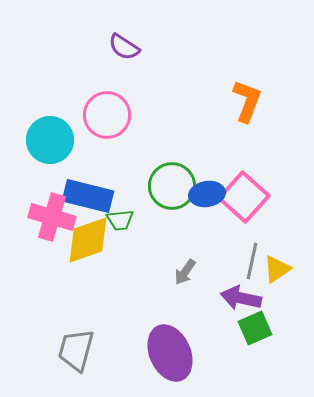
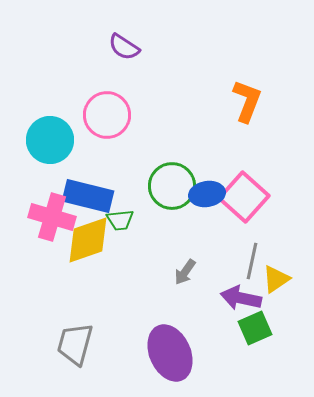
yellow triangle: moved 1 px left, 10 px down
gray trapezoid: moved 1 px left, 6 px up
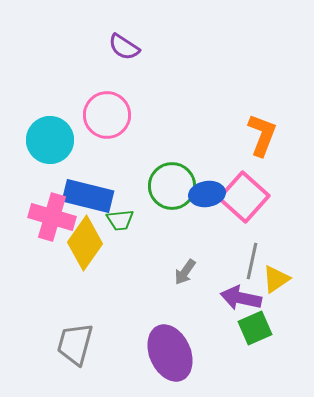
orange L-shape: moved 15 px right, 34 px down
yellow diamond: moved 3 px left, 3 px down; rotated 36 degrees counterclockwise
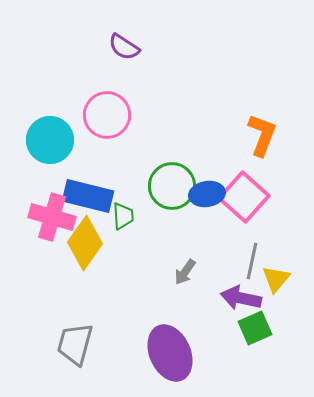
green trapezoid: moved 3 px right, 4 px up; rotated 88 degrees counterclockwise
yellow triangle: rotated 16 degrees counterclockwise
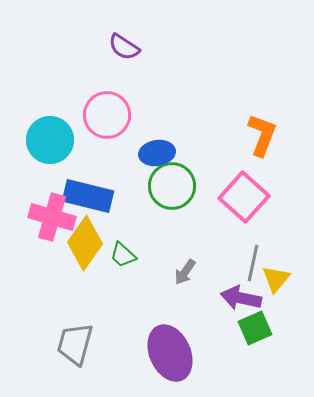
blue ellipse: moved 50 px left, 41 px up
green trapezoid: moved 39 px down; rotated 136 degrees clockwise
gray line: moved 1 px right, 2 px down
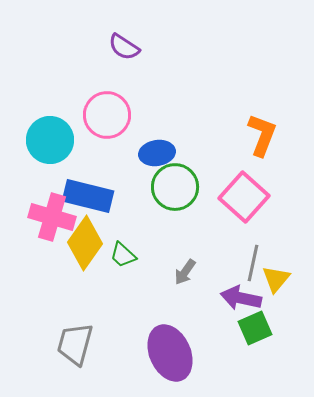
green circle: moved 3 px right, 1 px down
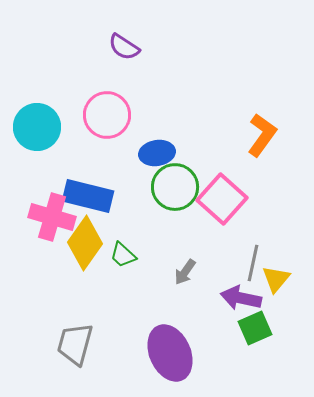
orange L-shape: rotated 15 degrees clockwise
cyan circle: moved 13 px left, 13 px up
pink square: moved 22 px left, 2 px down
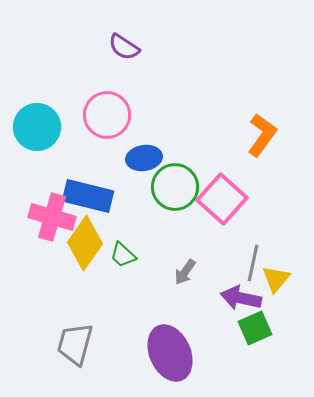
blue ellipse: moved 13 px left, 5 px down
